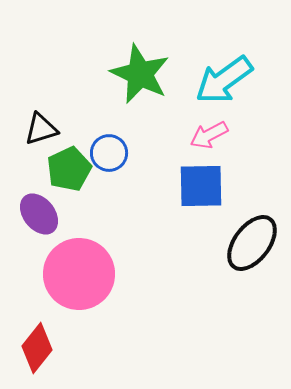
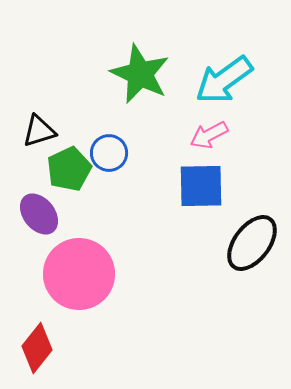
black triangle: moved 2 px left, 2 px down
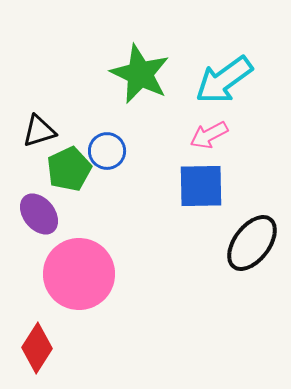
blue circle: moved 2 px left, 2 px up
red diamond: rotated 6 degrees counterclockwise
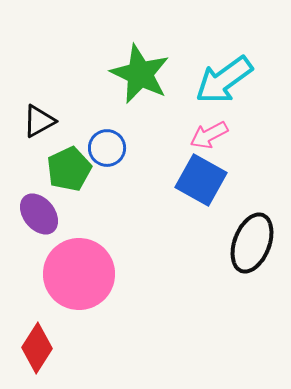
black triangle: moved 10 px up; rotated 12 degrees counterclockwise
blue circle: moved 3 px up
blue square: moved 6 px up; rotated 30 degrees clockwise
black ellipse: rotated 16 degrees counterclockwise
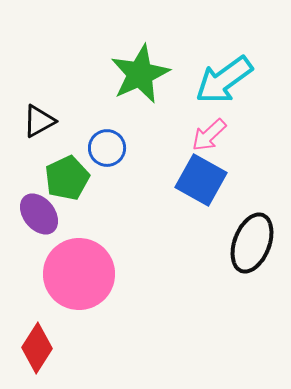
green star: rotated 22 degrees clockwise
pink arrow: rotated 15 degrees counterclockwise
green pentagon: moved 2 px left, 9 px down
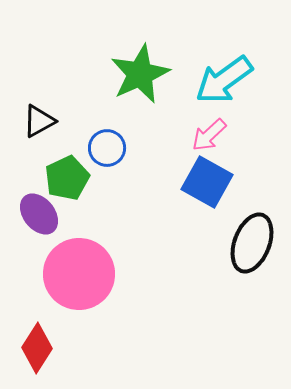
blue square: moved 6 px right, 2 px down
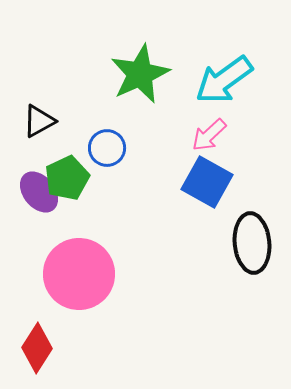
purple ellipse: moved 22 px up
black ellipse: rotated 26 degrees counterclockwise
